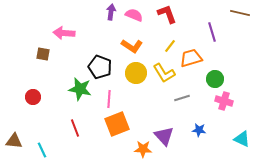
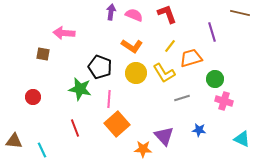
orange square: rotated 20 degrees counterclockwise
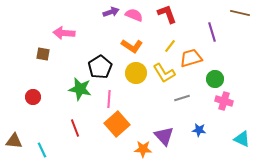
purple arrow: rotated 63 degrees clockwise
black pentagon: rotated 20 degrees clockwise
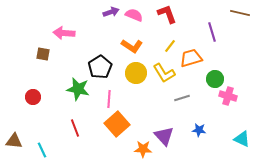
green star: moved 2 px left
pink cross: moved 4 px right, 5 px up
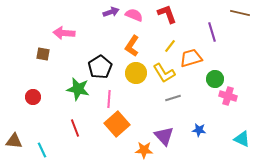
orange L-shape: rotated 90 degrees clockwise
gray line: moved 9 px left
orange star: moved 1 px right, 1 px down
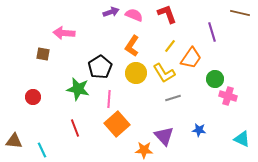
orange trapezoid: rotated 140 degrees clockwise
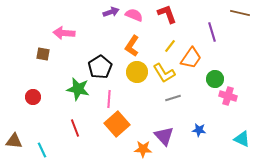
yellow circle: moved 1 px right, 1 px up
orange star: moved 1 px left, 1 px up
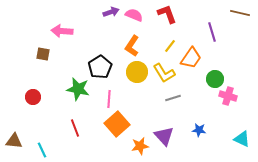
pink arrow: moved 2 px left, 2 px up
orange star: moved 3 px left, 3 px up; rotated 12 degrees counterclockwise
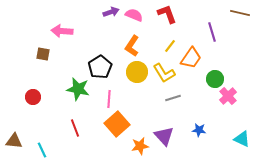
pink cross: rotated 30 degrees clockwise
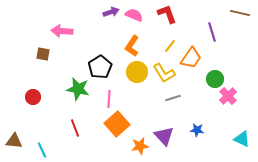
blue star: moved 2 px left
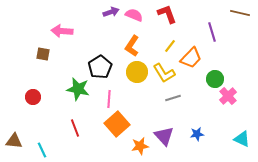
orange trapezoid: rotated 10 degrees clockwise
blue star: moved 4 px down; rotated 16 degrees counterclockwise
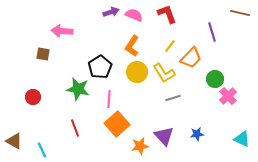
brown triangle: rotated 24 degrees clockwise
